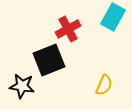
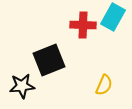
red cross: moved 15 px right, 4 px up; rotated 30 degrees clockwise
black star: rotated 15 degrees counterclockwise
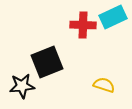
cyan rectangle: rotated 36 degrees clockwise
black square: moved 2 px left, 2 px down
yellow semicircle: rotated 95 degrees counterclockwise
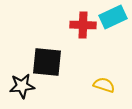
black square: rotated 28 degrees clockwise
